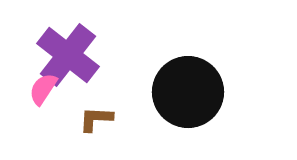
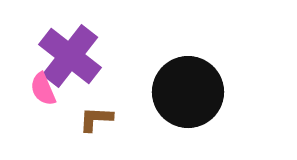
purple cross: moved 2 px right, 1 px down
pink semicircle: rotated 56 degrees counterclockwise
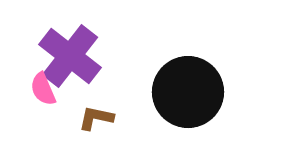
brown L-shape: moved 1 px up; rotated 9 degrees clockwise
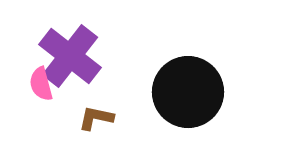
pink semicircle: moved 2 px left, 5 px up; rotated 8 degrees clockwise
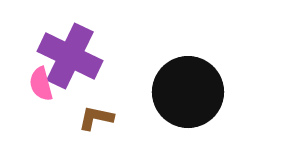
purple cross: rotated 12 degrees counterclockwise
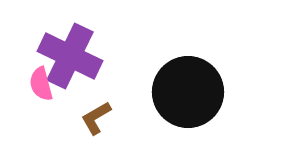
brown L-shape: rotated 42 degrees counterclockwise
